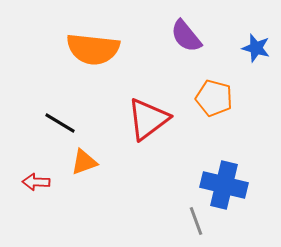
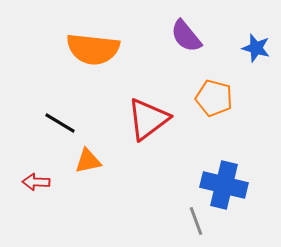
orange triangle: moved 4 px right, 1 px up; rotated 8 degrees clockwise
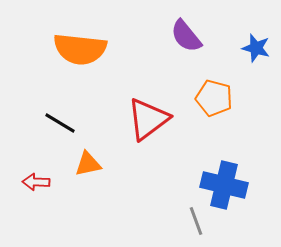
orange semicircle: moved 13 px left
orange triangle: moved 3 px down
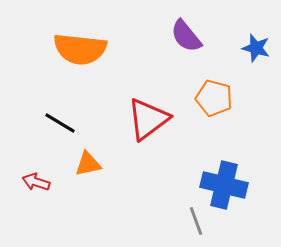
red arrow: rotated 16 degrees clockwise
